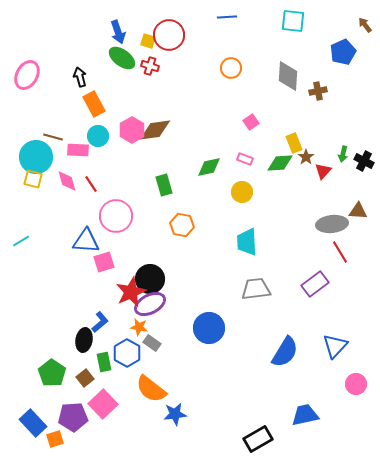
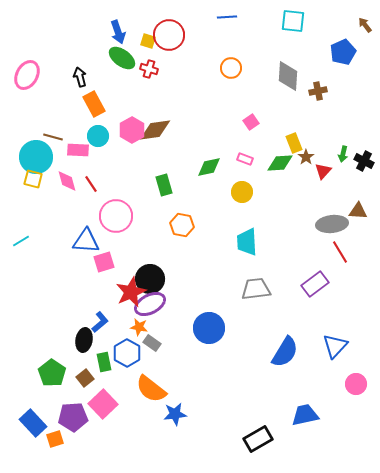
red cross at (150, 66): moved 1 px left, 3 px down
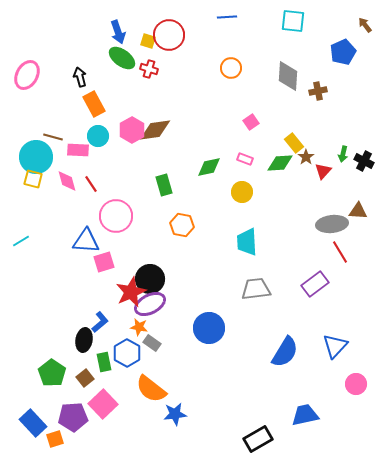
yellow rectangle at (294, 143): rotated 18 degrees counterclockwise
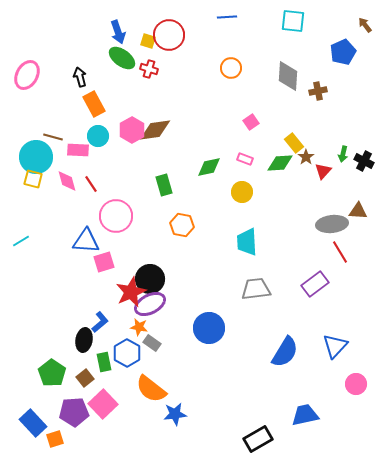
purple pentagon at (73, 417): moved 1 px right, 5 px up
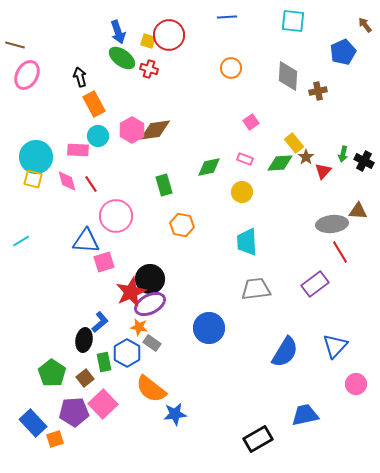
brown line at (53, 137): moved 38 px left, 92 px up
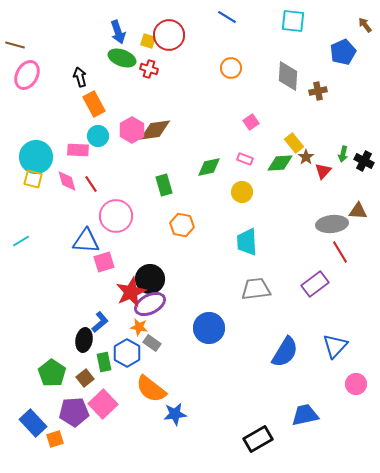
blue line at (227, 17): rotated 36 degrees clockwise
green ellipse at (122, 58): rotated 16 degrees counterclockwise
